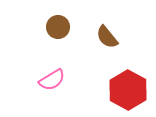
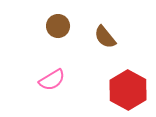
brown circle: moved 1 px up
brown semicircle: moved 2 px left
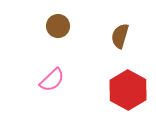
brown semicircle: moved 15 px right, 1 px up; rotated 55 degrees clockwise
pink semicircle: rotated 12 degrees counterclockwise
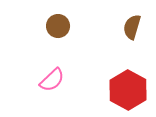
brown semicircle: moved 12 px right, 9 px up
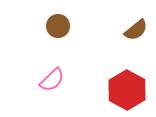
brown semicircle: moved 4 px right, 3 px down; rotated 145 degrees counterclockwise
red hexagon: moved 1 px left
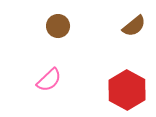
brown semicircle: moved 2 px left, 4 px up
pink semicircle: moved 3 px left
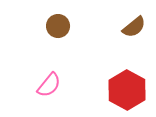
brown semicircle: moved 1 px down
pink semicircle: moved 5 px down; rotated 8 degrees counterclockwise
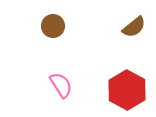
brown circle: moved 5 px left
pink semicircle: moved 12 px right; rotated 72 degrees counterclockwise
